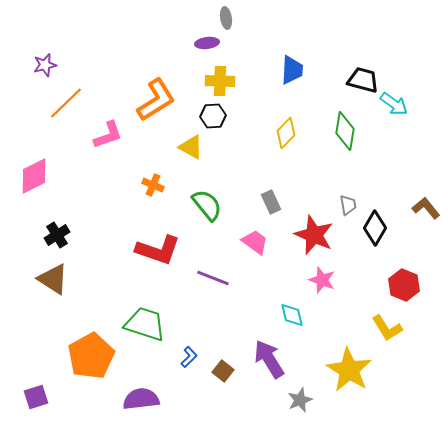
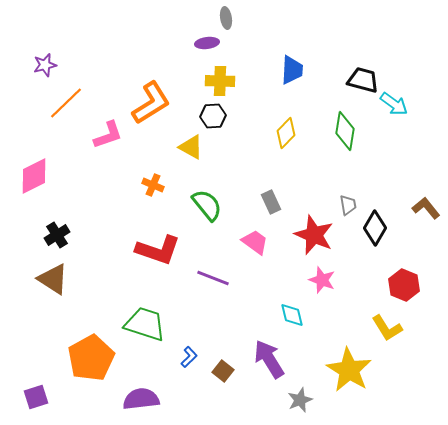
orange L-shape: moved 5 px left, 3 px down
orange pentagon: moved 2 px down
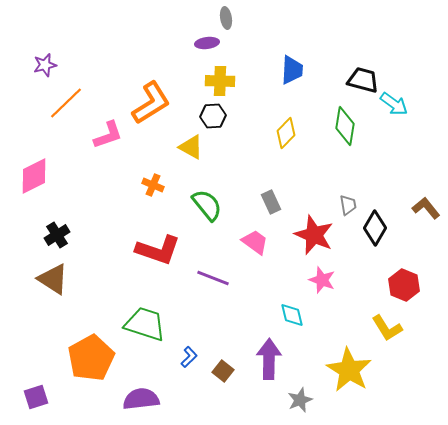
green diamond: moved 5 px up
purple arrow: rotated 33 degrees clockwise
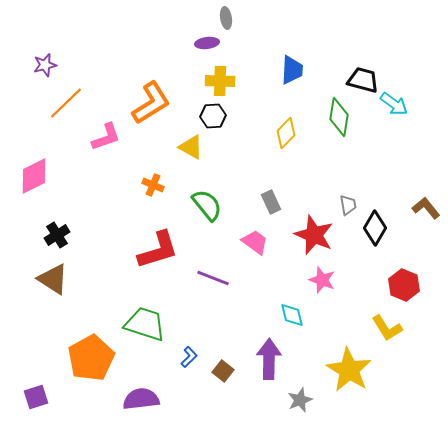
green diamond: moved 6 px left, 9 px up
pink L-shape: moved 2 px left, 2 px down
red L-shape: rotated 36 degrees counterclockwise
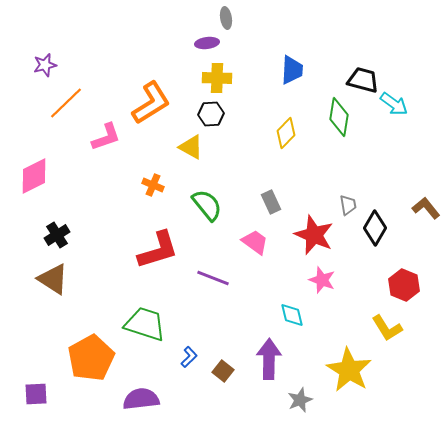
yellow cross: moved 3 px left, 3 px up
black hexagon: moved 2 px left, 2 px up
purple square: moved 3 px up; rotated 15 degrees clockwise
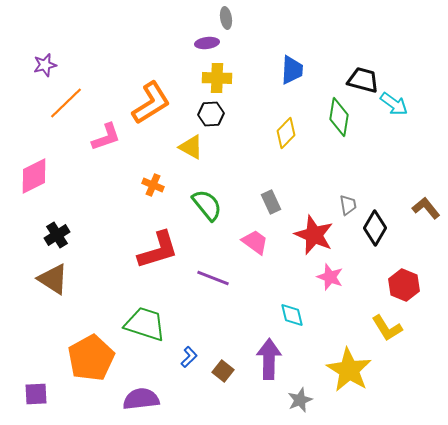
pink star: moved 8 px right, 3 px up
